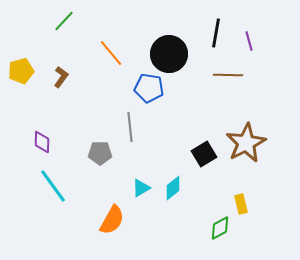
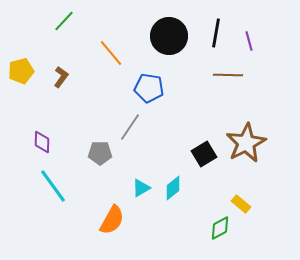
black circle: moved 18 px up
gray line: rotated 40 degrees clockwise
yellow rectangle: rotated 36 degrees counterclockwise
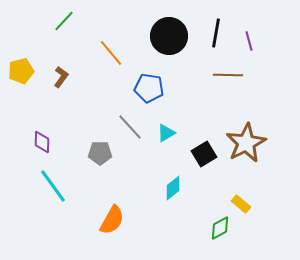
gray line: rotated 76 degrees counterclockwise
cyan triangle: moved 25 px right, 55 px up
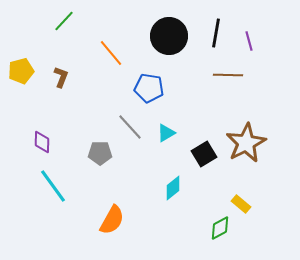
brown L-shape: rotated 15 degrees counterclockwise
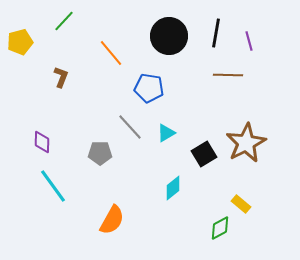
yellow pentagon: moved 1 px left, 29 px up
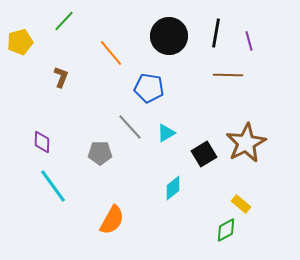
green diamond: moved 6 px right, 2 px down
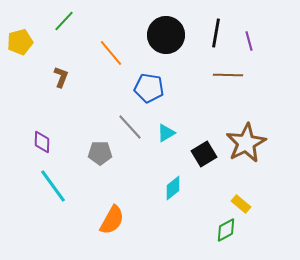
black circle: moved 3 px left, 1 px up
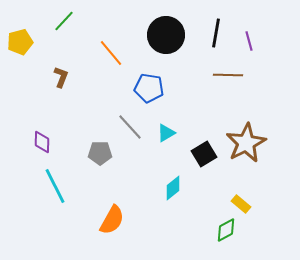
cyan line: moved 2 px right; rotated 9 degrees clockwise
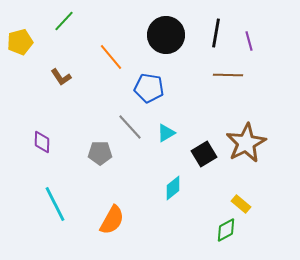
orange line: moved 4 px down
brown L-shape: rotated 125 degrees clockwise
cyan line: moved 18 px down
